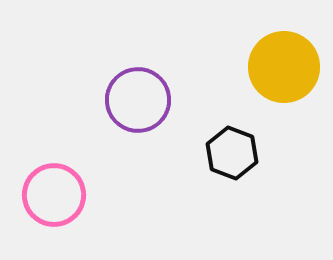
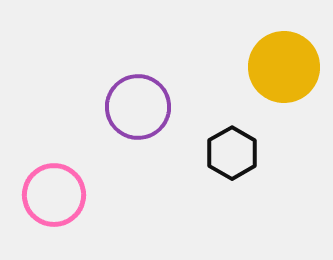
purple circle: moved 7 px down
black hexagon: rotated 9 degrees clockwise
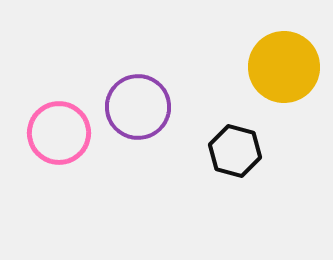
black hexagon: moved 3 px right, 2 px up; rotated 15 degrees counterclockwise
pink circle: moved 5 px right, 62 px up
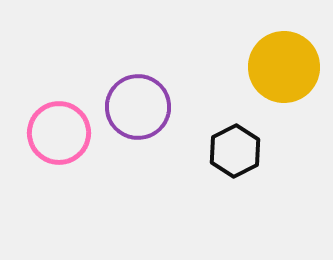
black hexagon: rotated 18 degrees clockwise
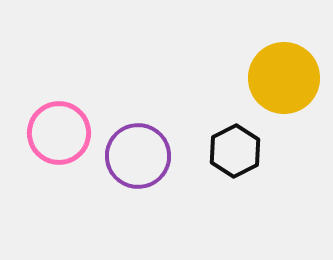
yellow circle: moved 11 px down
purple circle: moved 49 px down
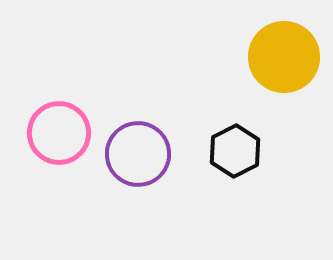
yellow circle: moved 21 px up
purple circle: moved 2 px up
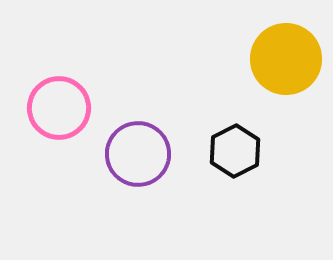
yellow circle: moved 2 px right, 2 px down
pink circle: moved 25 px up
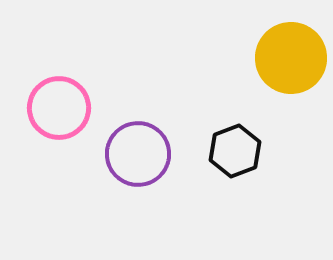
yellow circle: moved 5 px right, 1 px up
black hexagon: rotated 6 degrees clockwise
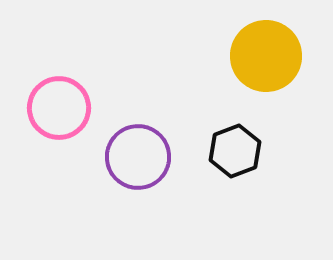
yellow circle: moved 25 px left, 2 px up
purple circle: moved 3 px down
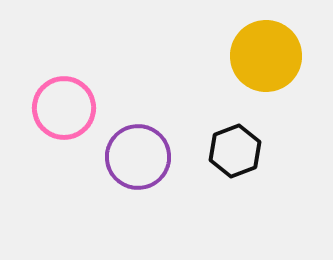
pink circle: moved 5 px right
